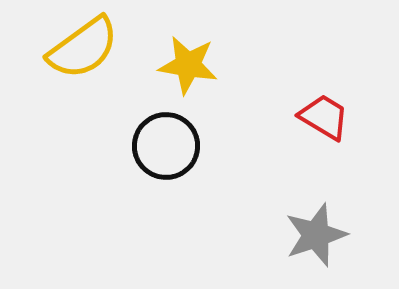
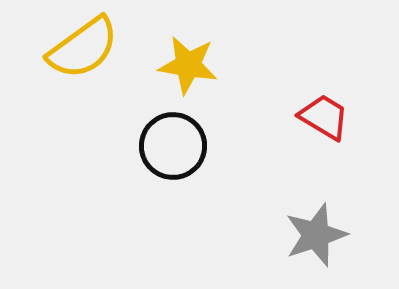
black circle: moved 7 px right
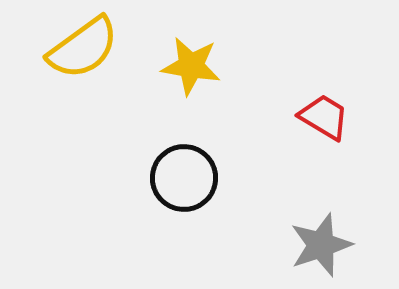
yellow star: moved 3 px right, 1 px down
black circle: moved 11 px right, 32 px down
gray star: moved 5 px right, 10 px down
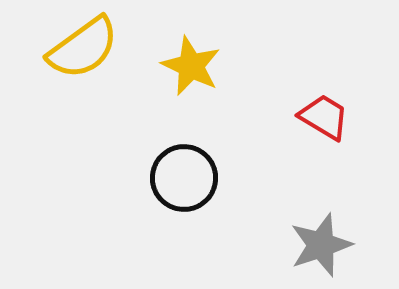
yellow star: rotated 16 degrees clockwise
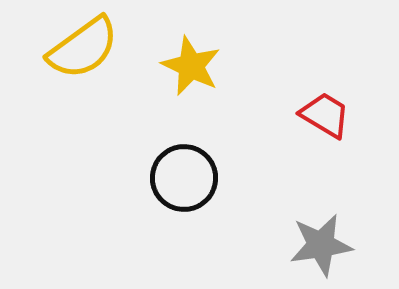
red trapezoid: moved 1 px right, 2 px up
gray star: rotated 10 degrees clockwise
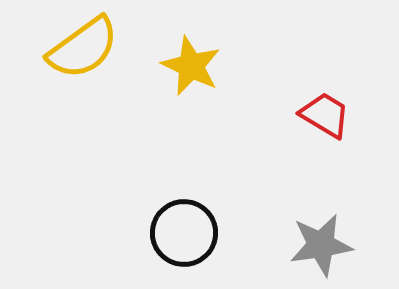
black circle: moved 55 px down
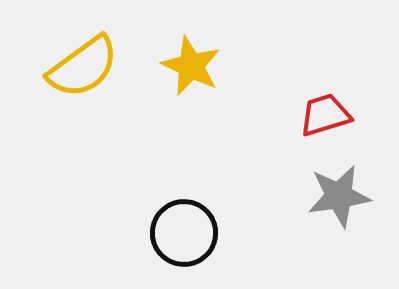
yellow semicircle: moved 19 px down
red trapezoid: rotated 48 degrees counterclockwise
gray star: moved 18 px right, 49 px up
